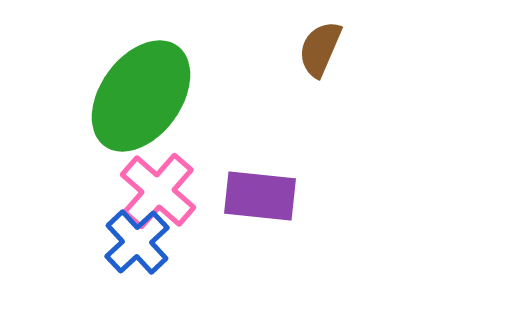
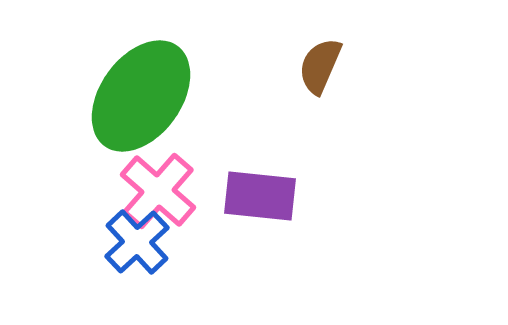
brown semicircle: moved 17 px down
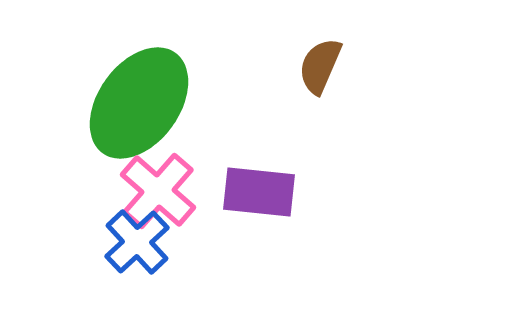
green ellipse: moved 2 px left, 7 px down
purple rectangle: moved 1 px left, 4 px up
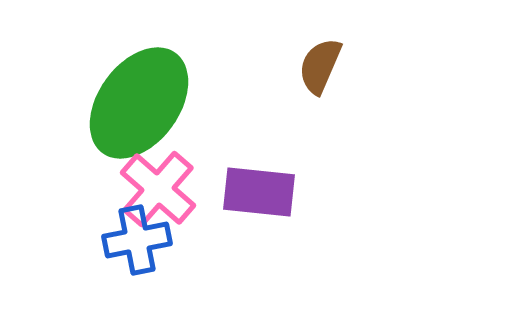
pink cross: moved 2 px up
blue cross: moved 2 px up; rotated 32 degrees clockwise
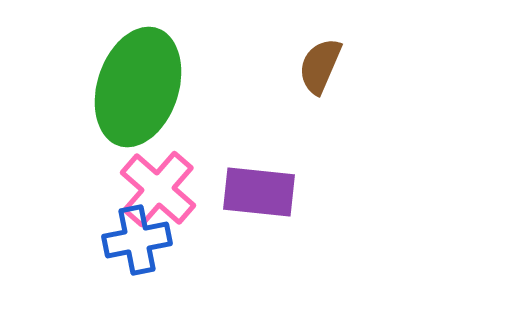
green ellipse: moved 1 px left, 16 px up; rotated 18 degrees counterclockwise
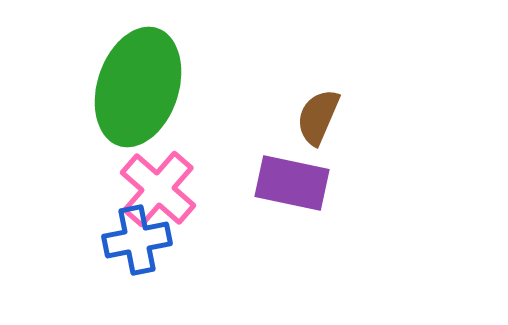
brown semicircle: moved 2 px left, 51 px down
purple rectangle: moved 33 px right, 9 px up; rotated 6 degrees clockwise
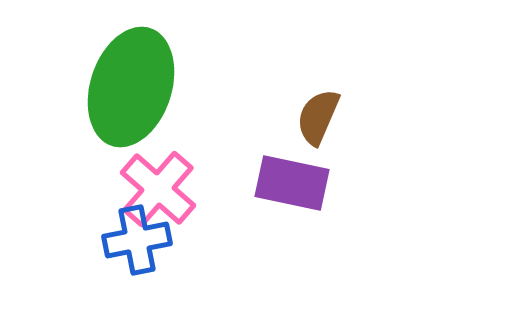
green ellipse: moved 7 px left
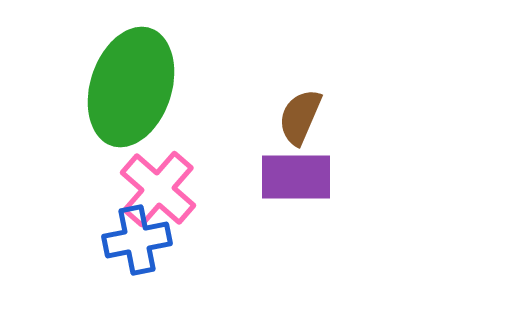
brown semicircle: moved 18 px left
purple rectangle: moved 4 px right, 6 px up; rotated 12 degrees counterclockwise
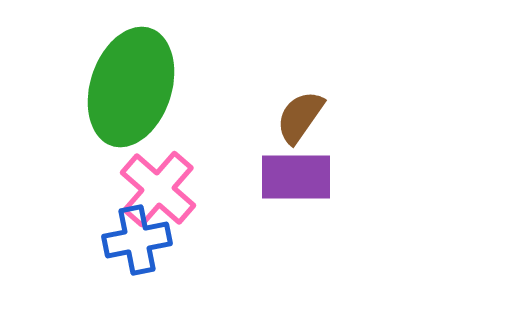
brown semicircle: rotated 12 degrees clockwise
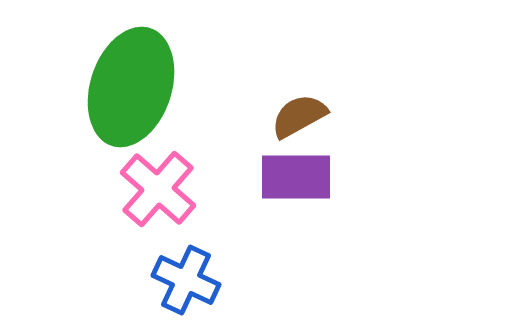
brown semicircle: moved 1 px left, 1 px up; rotated 26 degrees clockwise
blue cross: moved 49 px right, 40 px down; rotated 36 degrees clockwise
